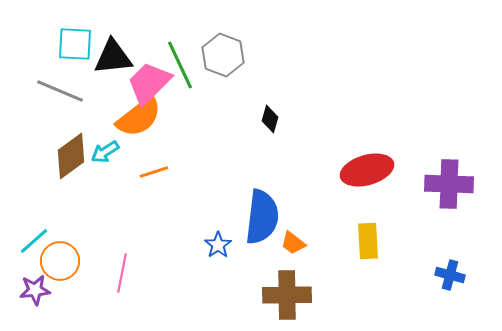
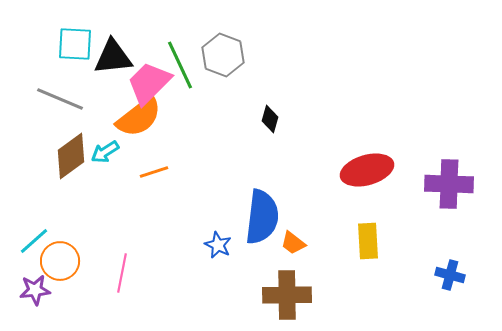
gray line: moved 8 px down
blue star: rotated 12 degrees counterclockwise
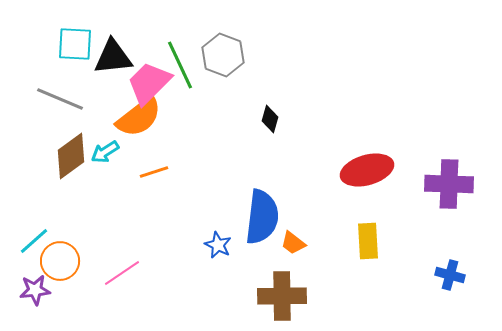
pink line: rotated 45 degrees clockwise
brown cross: moved 5 px left, 1 px down
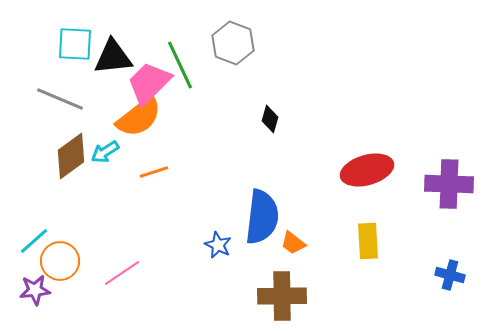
gray hexagon: moved 10 px right, 12 px up
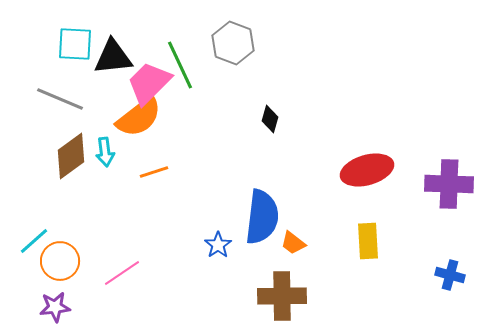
cyan arrow: rotated 64 degrees counterclockwise
blue star: rotated 12 degrees clockwise
purple star: moved 20 px right, 17 px down
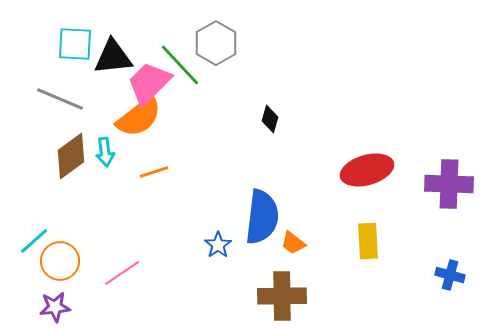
gray hexagon: moved 17 px left; rotated 9 degrees clockwise
green line: rotated 18 degrees counterclockwise
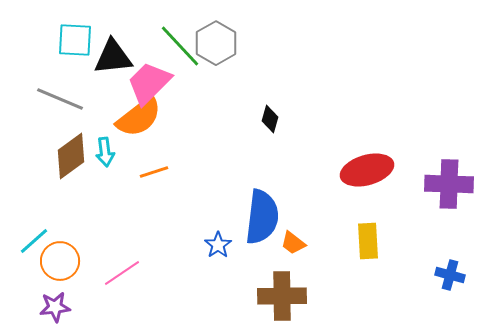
cyan square: moved 4 px up
green line: moved 19 px up
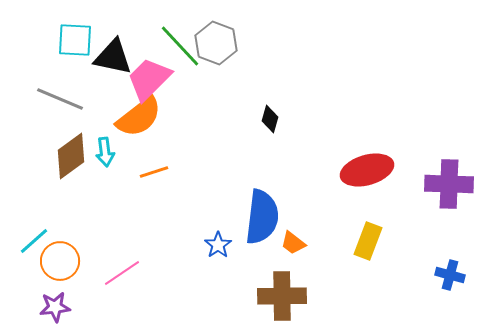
gray hexagon: rotated 9 degrees counterclockwise
black triangle: rotated 18 degrees clockwise
pink trapezoid: moved 4 px up
yellow rectangle: rotated 24 degrees clockwise
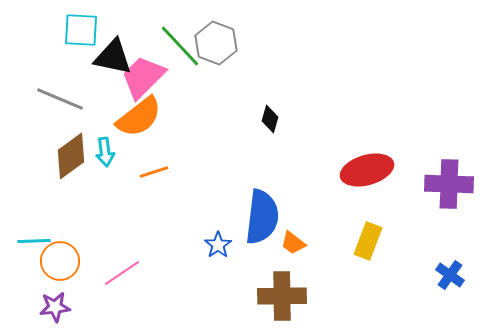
cyan square: moved 6 px right, 10 px up
pink trapezoid: moved 6 px left, 2 px up
cyan line: rotated 40 degrees clockwise
blue cross: rotated 20 degrees clockwise
